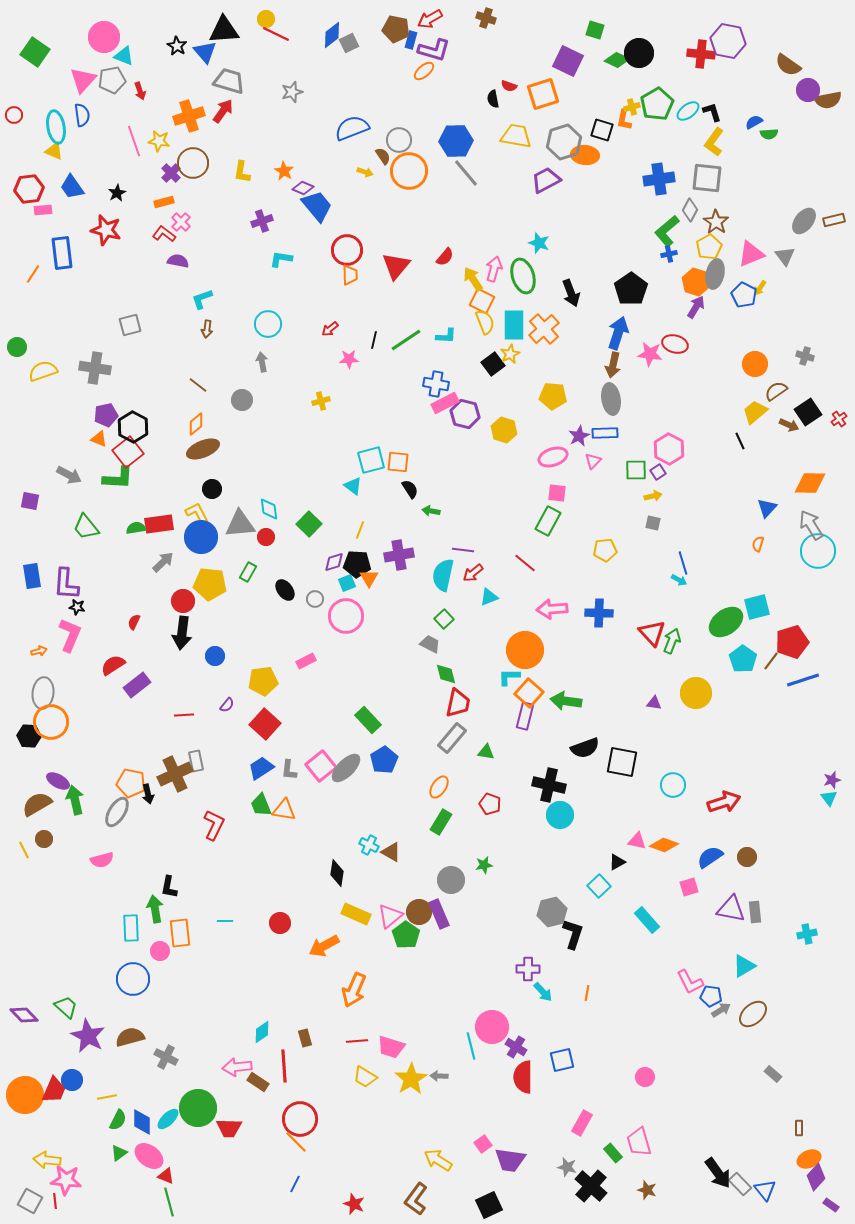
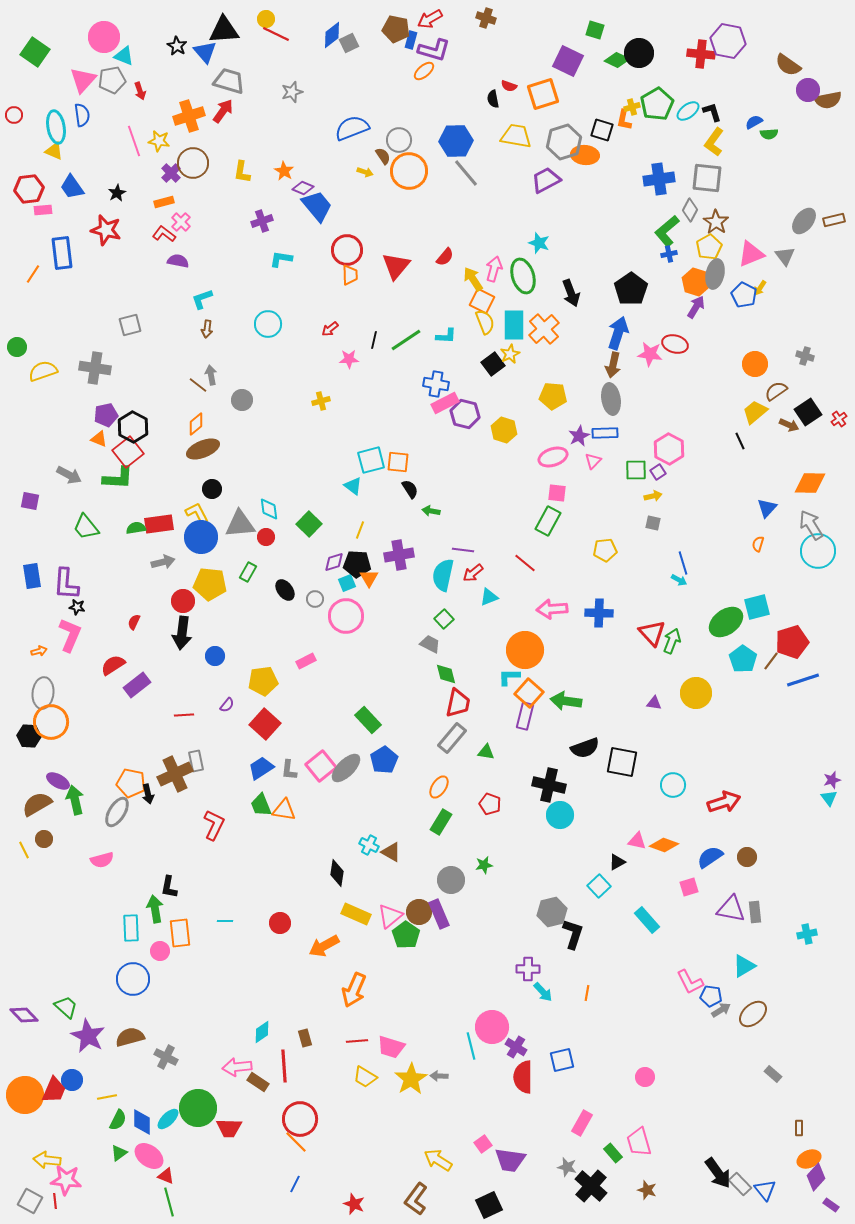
gray arrow at (262, 362): moved 51 px left, 13 px down
gray arrow at (163, 562): rotated 30 degrees clockwise
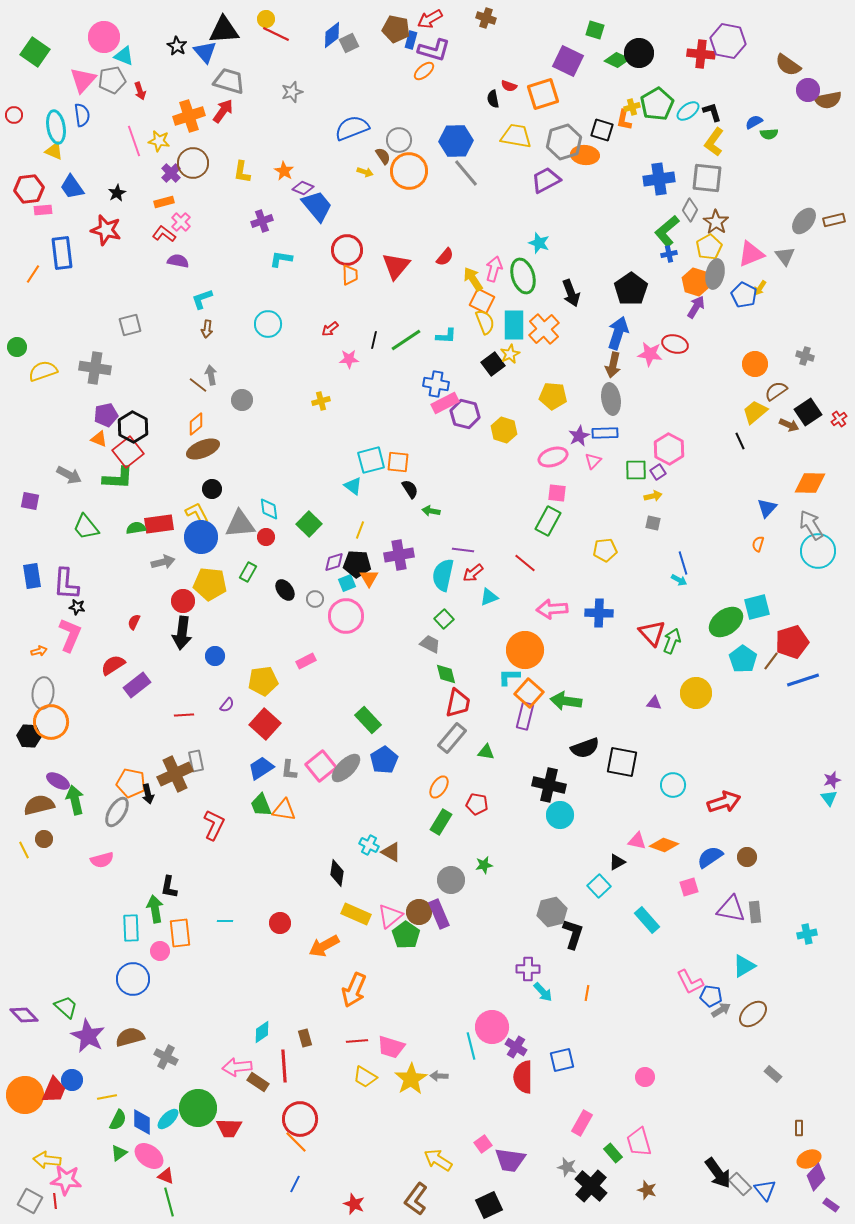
brown semicircle at (37, 804): moved 2 px right, 1 px down; rotated 16 degrees clockwise
red pentagon at (490, 804): moved 13 px left; rotated 10 degrees counterclockwise
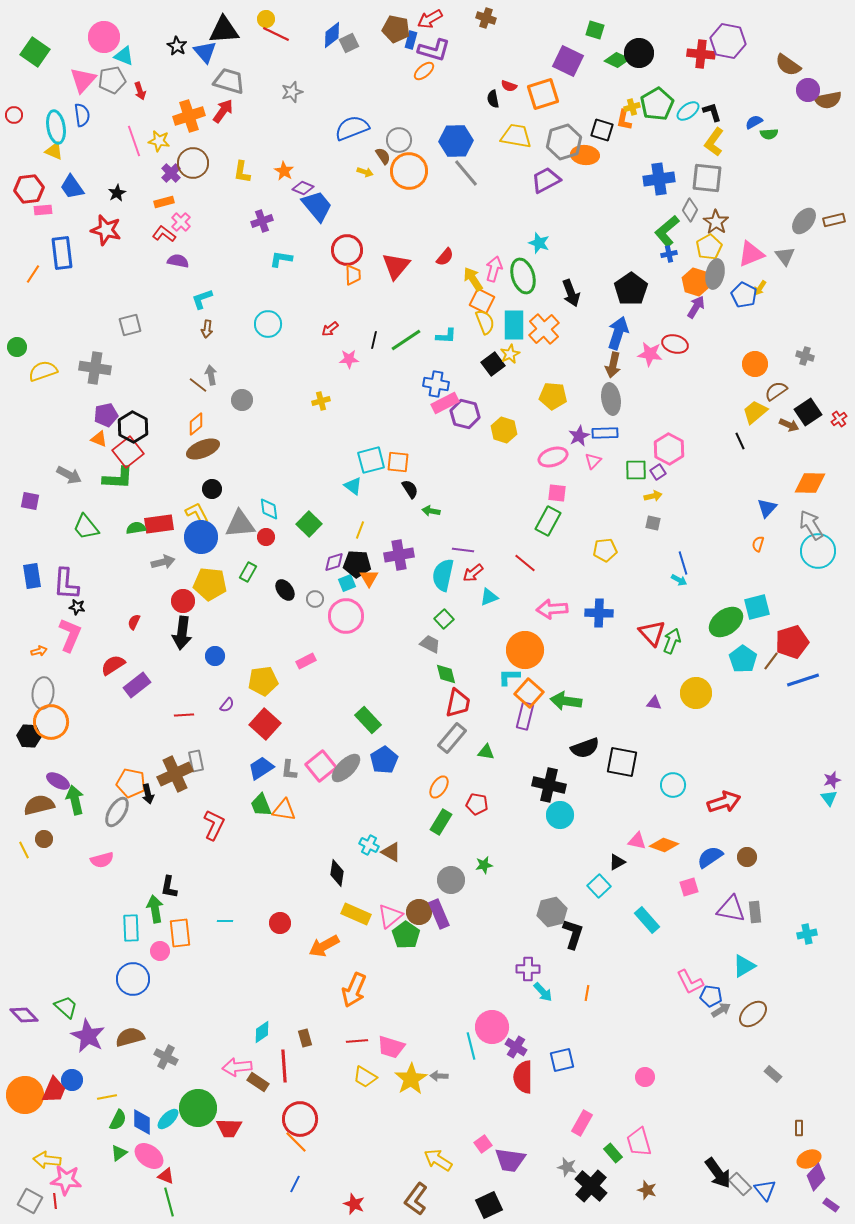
orange trapezoid at (350, 275): moved 3 px right
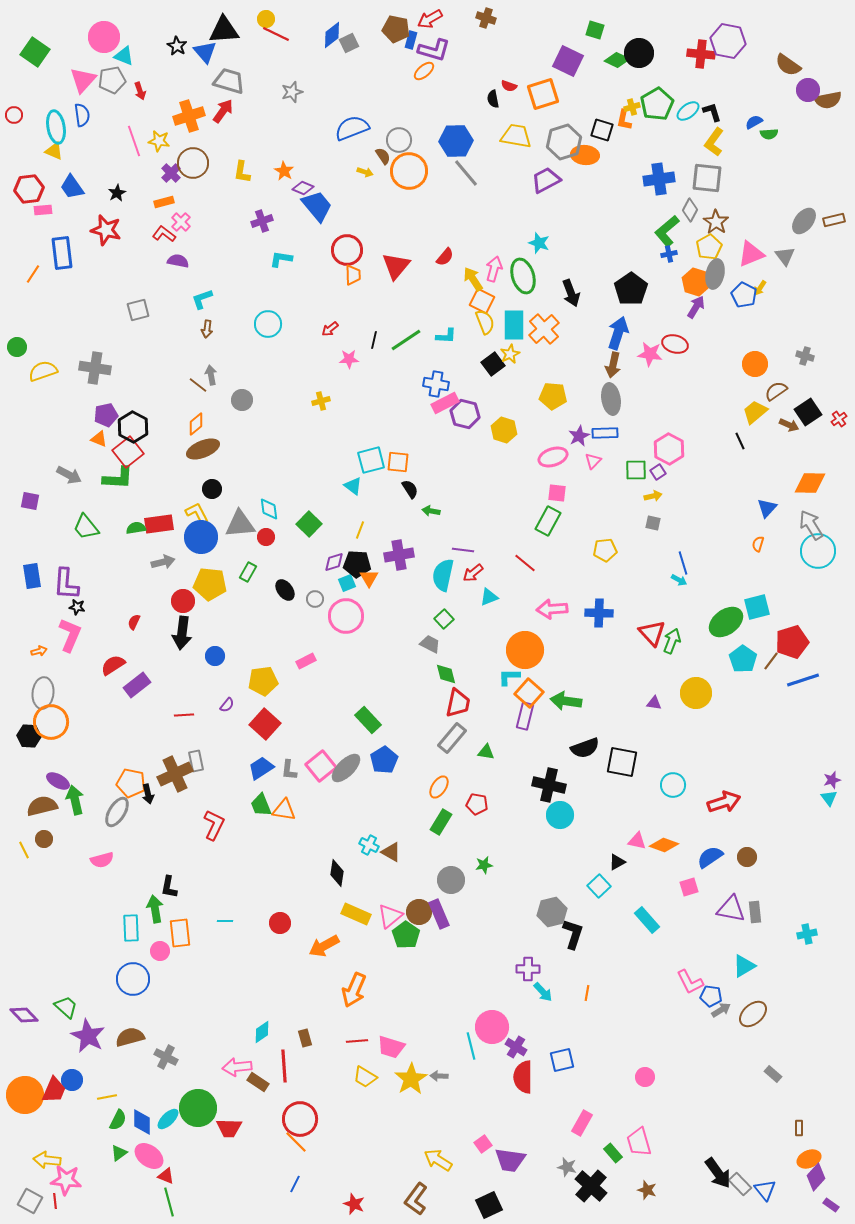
gray square at (130, 325): moved 8 px right, 15 px up
brown semicircle at (39, 805): moved 3 px right, 1 px down
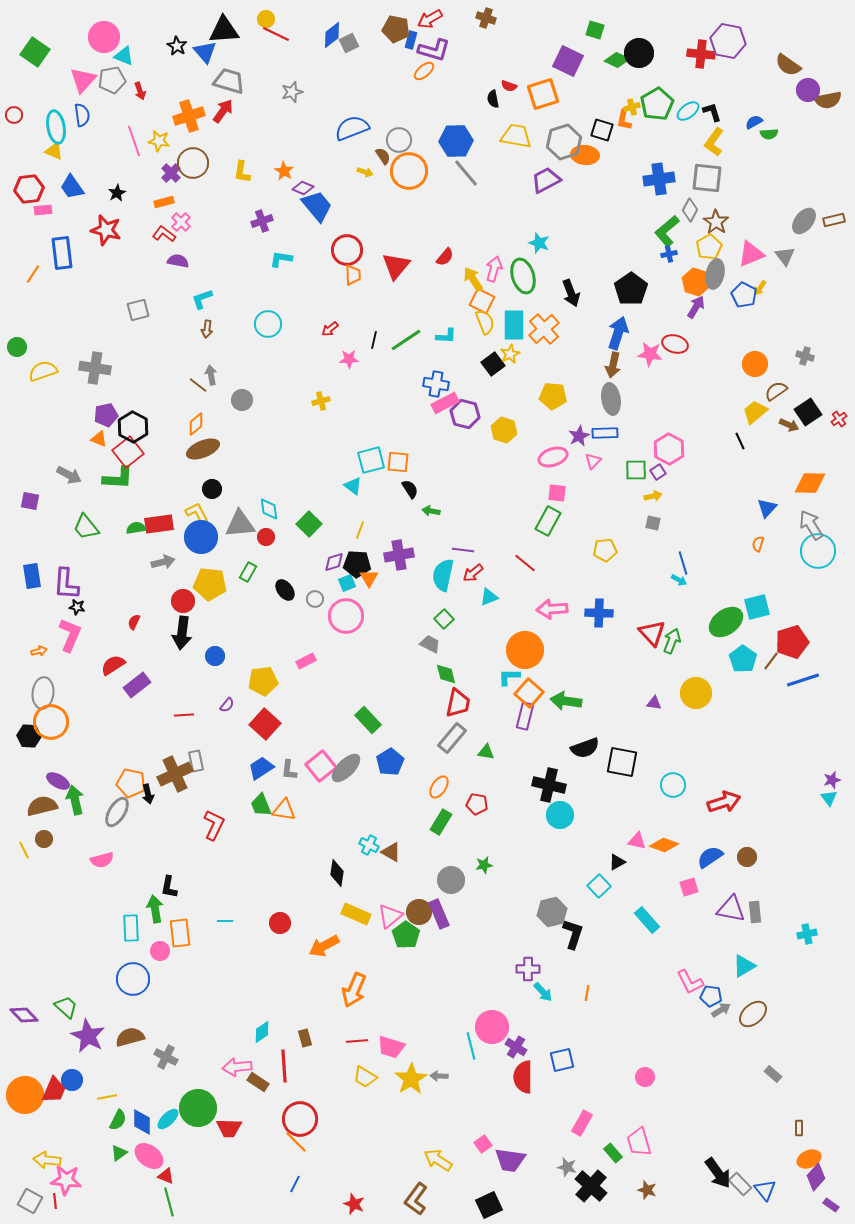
blue pentagon at (384, 760): moved 6 px right, 2 px down
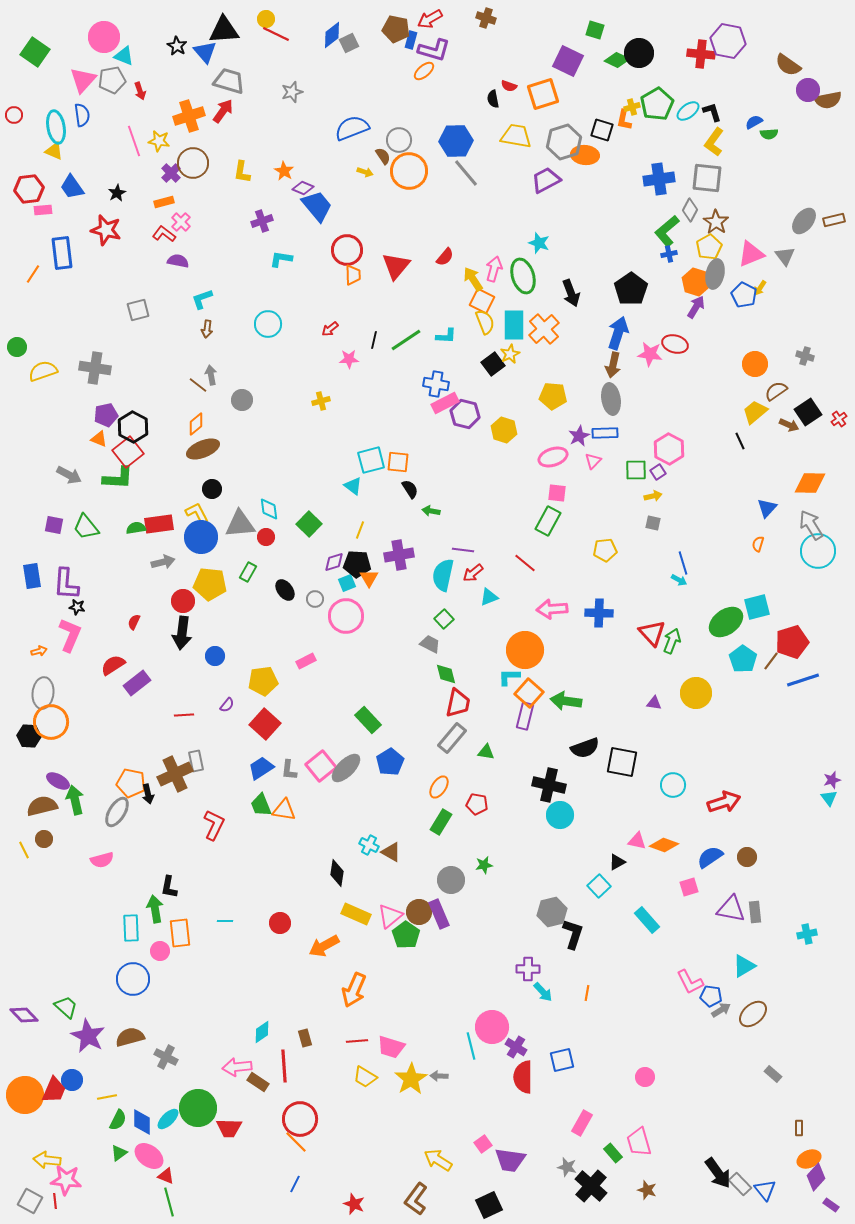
purple square at (30, 501): moved 24 px right, 24 px down
purple rectangle at (137, 685): moved 2 px up
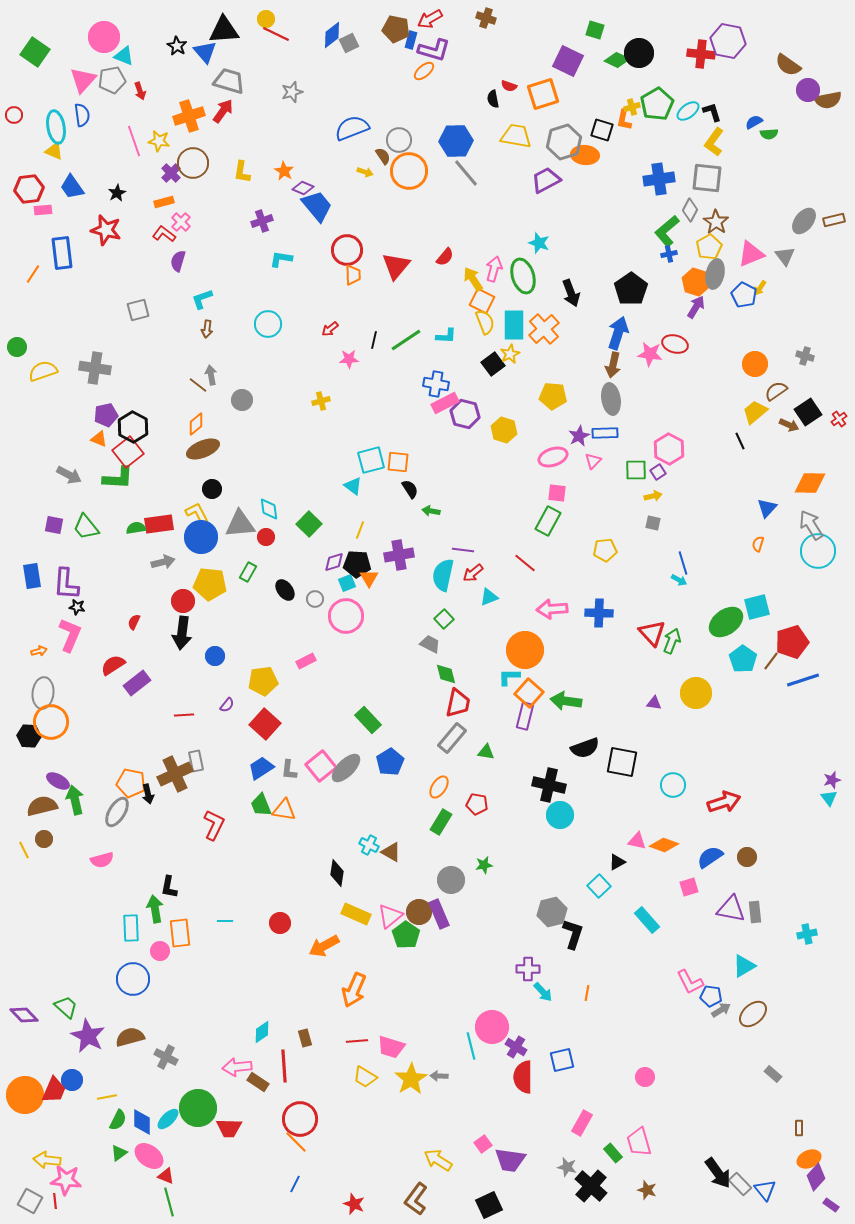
purple semicircle at (178, 261): rotated 85 degrees counterclockwise
